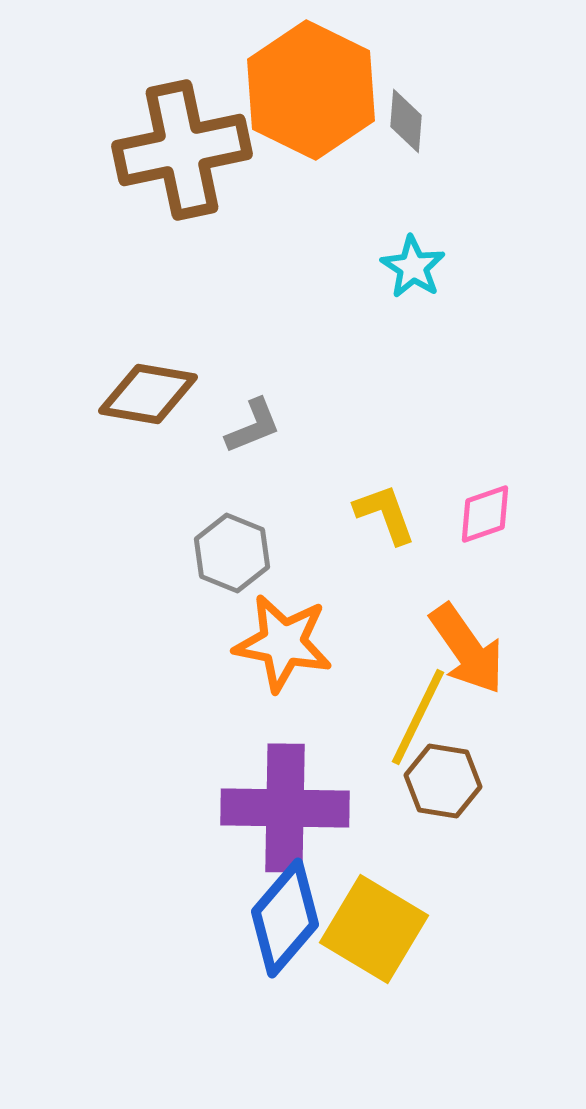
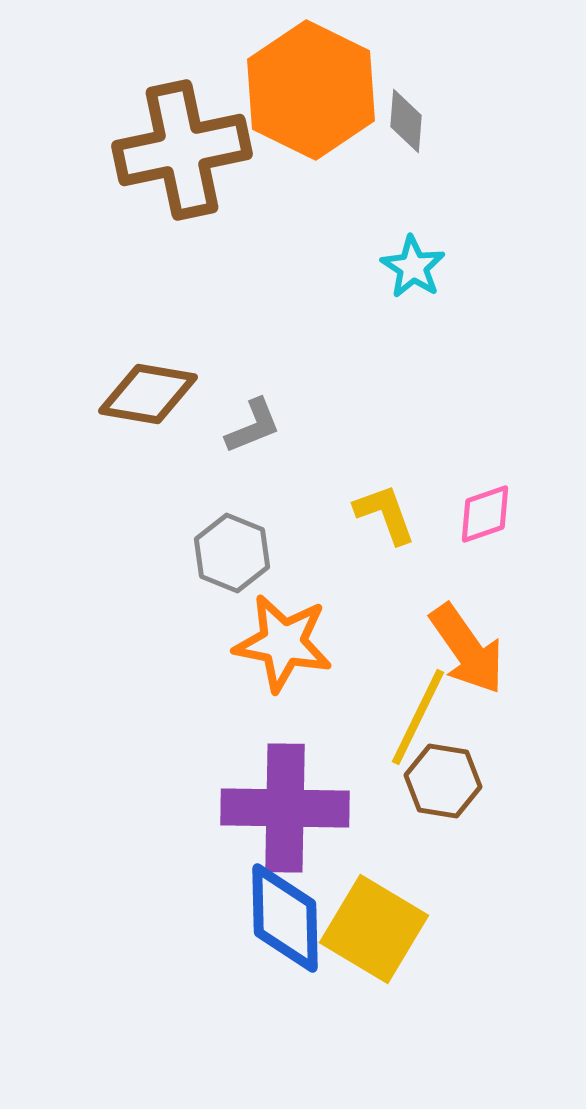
blue diamond: rotated 42 degrees counterclockwise
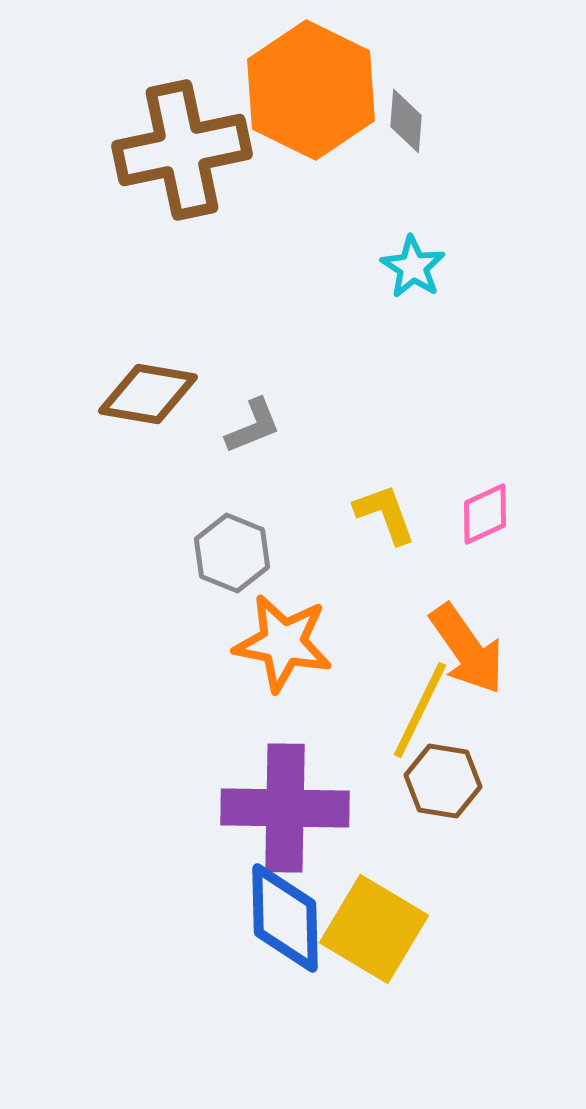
pink diamond: rotated 6 degrees counterclockwise
yellow line: moved 2 px right, 7 px up
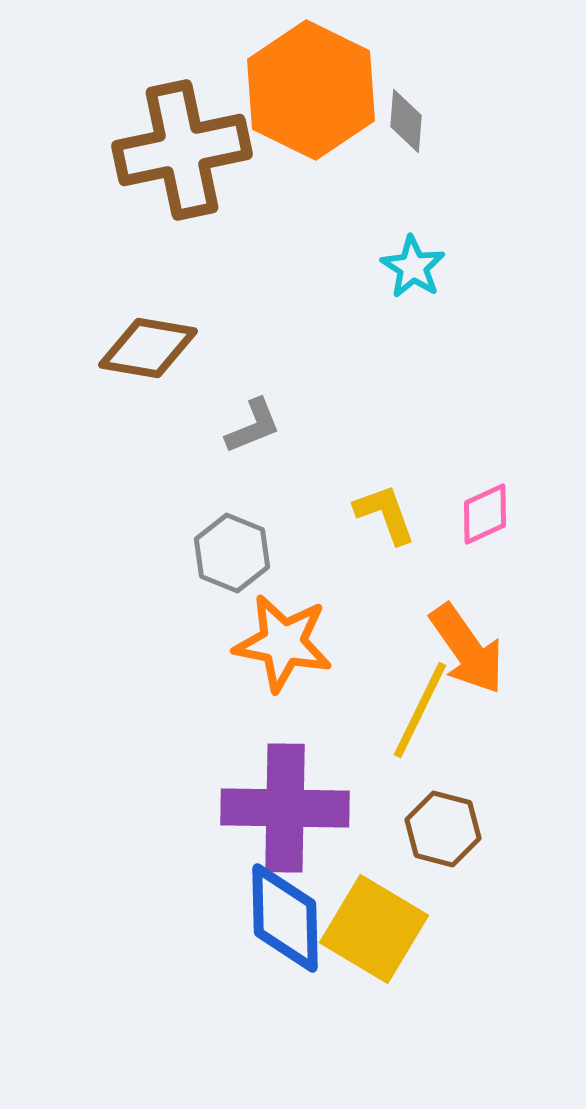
brown diamond: moved 46 px up
brown hexagon: moved 48 px down; rotated 6 degrees clockwise
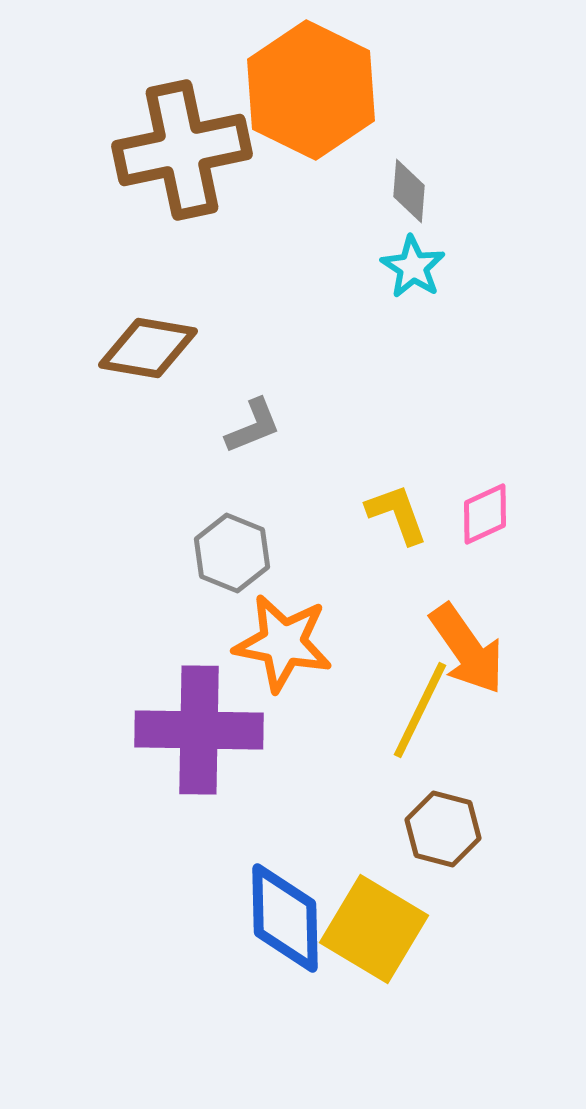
gray diamond: moved 3 px right, 70 px down
yellow L-shape: moved 12 px right
purple cross: moved 86 px left, 78 px up
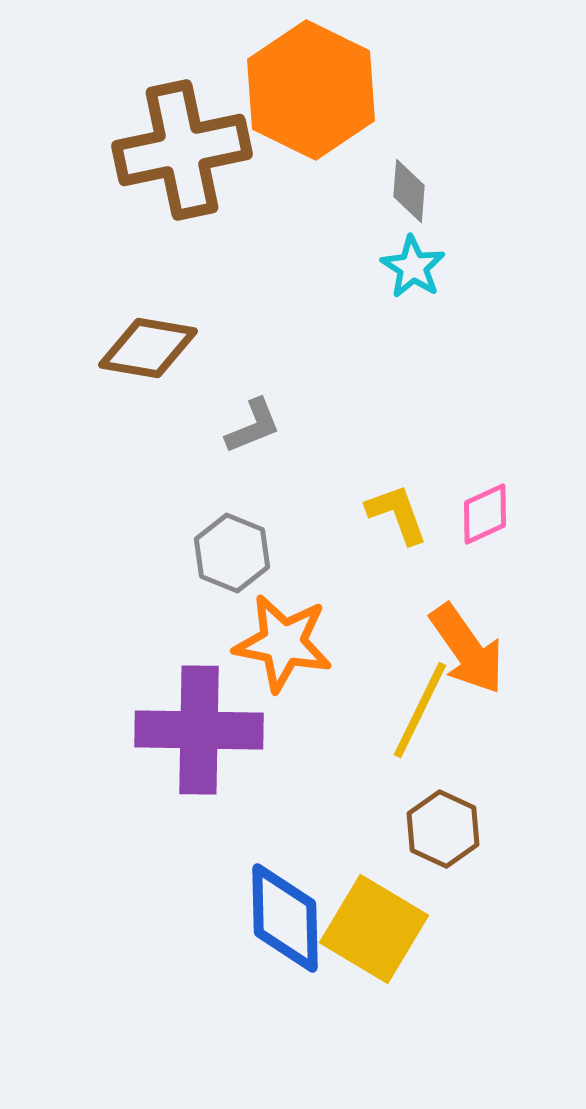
brown hexagon: rotated 10 degrees clockwise
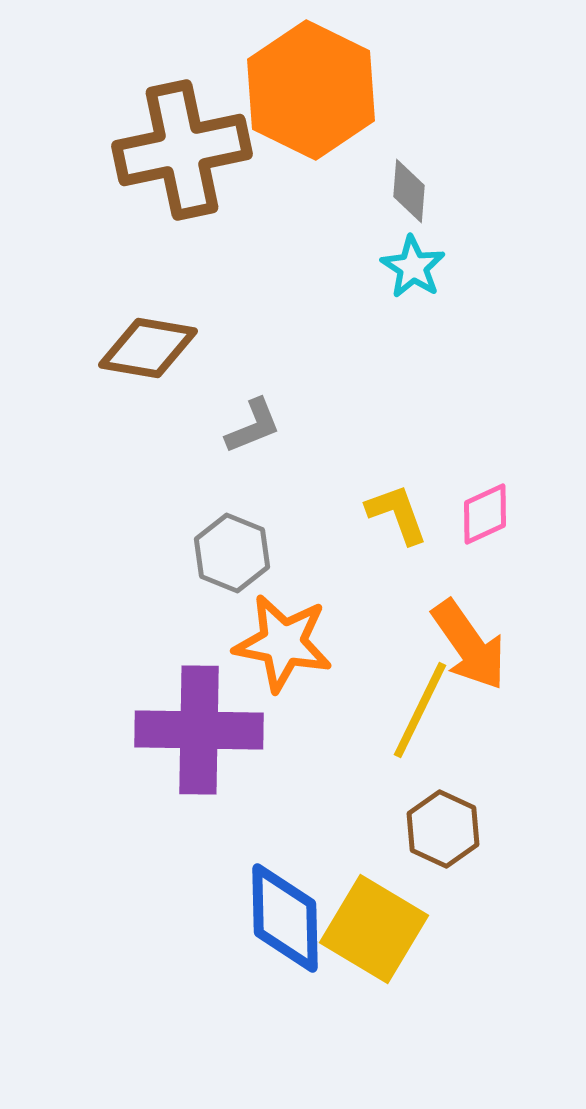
orange arrow: moved 2 px right, 4 px up
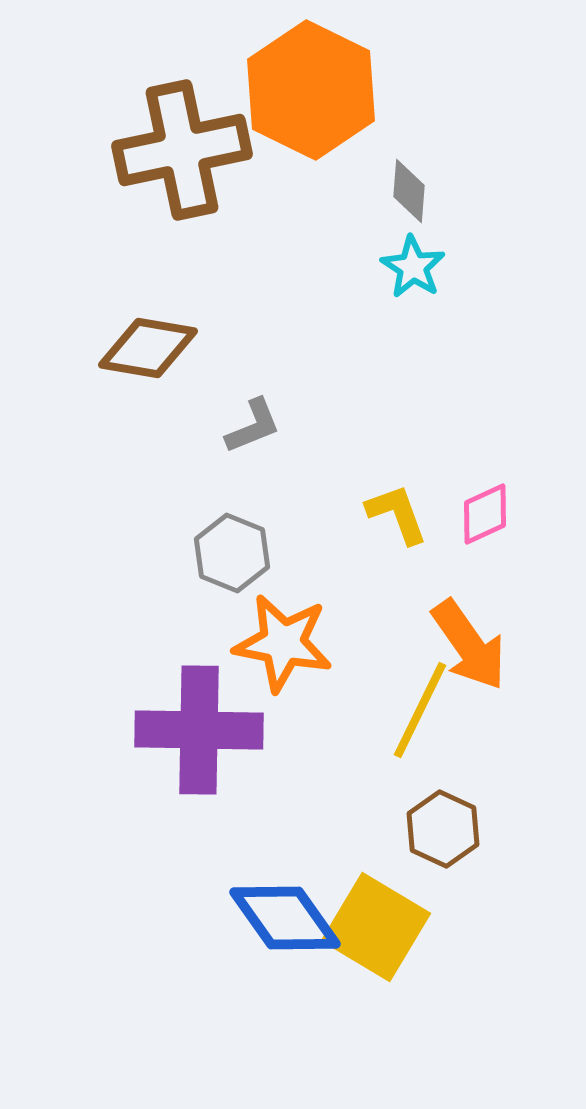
blue diamond: rotated 34 degrees counterclockwise
yellow square: moved 2 px right, 2 px up
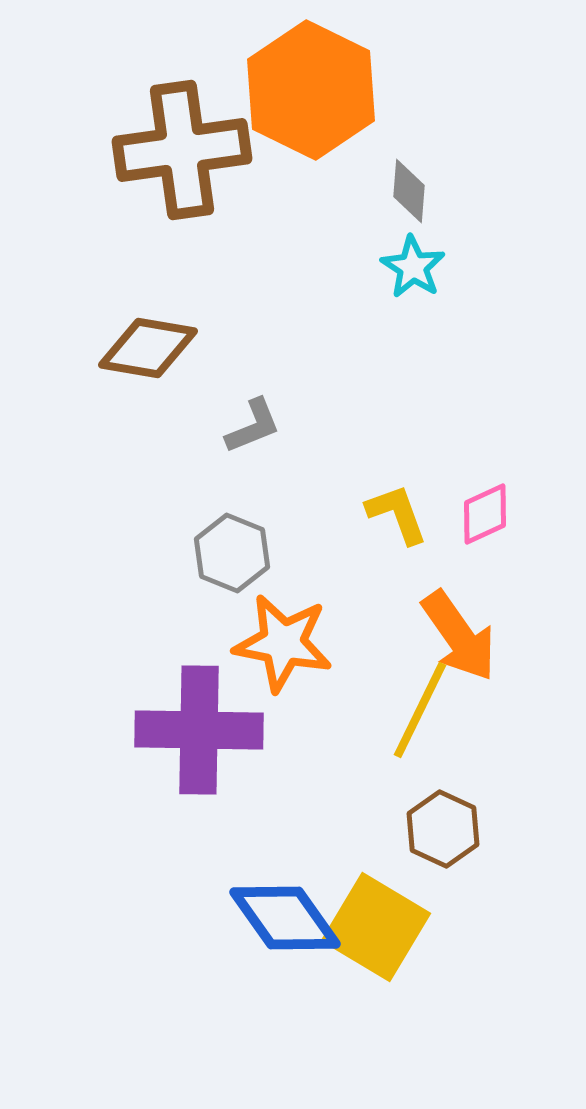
brown cross: rotated 4 degrees clockwise
orange arrow: moved 10 px left, 9 px up
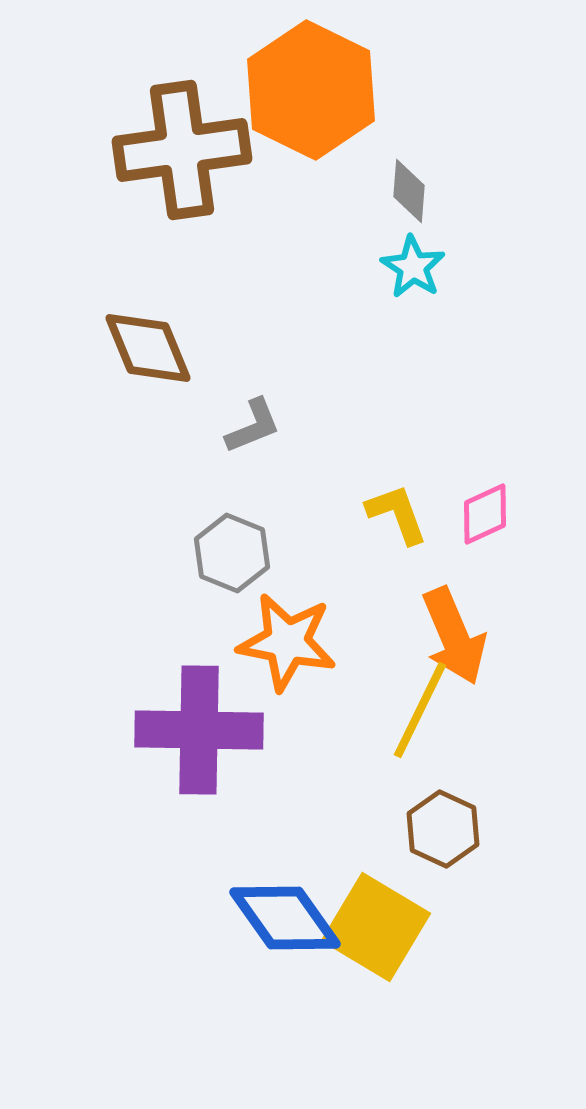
brown diamond: rotated 58 degrees clockwise
orange arrow: moved 5 px left; rotated 12 degrees clockwise
orange star: moved 4 px right, 1 px up
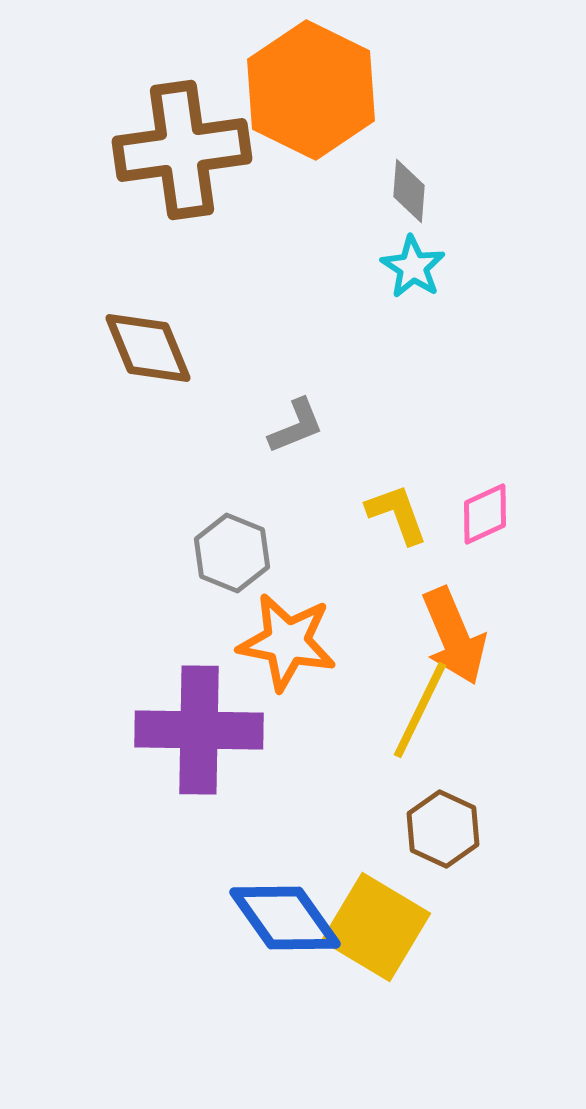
gray L-shape: moved 43 px right
